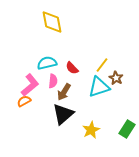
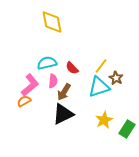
yellow line: moved 1 px left, 1 px down
black triangle: rotated 15 degrees clockwise
yellow star: moved 13 px right, 10 px up
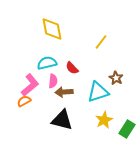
yellow diamond: moved 7 px down
yellow line: moved 24 px up
cyan triangle: moved 1 px left, 5 px down
brown arrow: rotated 54 degrees clockwise
black triangle: moved 1 px left, 6 px down; rotated 40 degrees clockwise
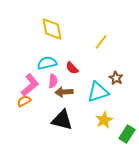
green rectangle: moved 5 px down
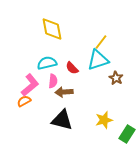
cyan triangle: moved 32 px up
yellow star: rotated 12 degrees clockwise
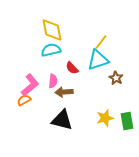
yellow diamond: moved 1 px down
cyan semicircle: moved 4 px right, 13 px up
orange semicircle: moved 1 px up
yellow star: moved 1 px right, 2 px up
green rectangle: moved 13 px up; rotated 42 degrees counterclockwise
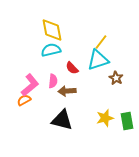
brown arrow: moved 3 px right, 1 px up
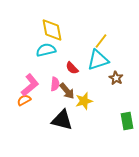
yellow line: moved 1 px up
cyan semicircle: moved 5 px left
pink semicircle: moved 2 px right, 3 px down
brown arrow: rotated 126 degrees counterclockwise
yellow star: moved 21 px left, 17 px up
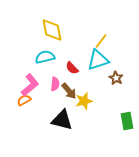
cyan semicircle: moved 1 px left, 7 px down
brown arrow: moved 2 px right
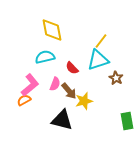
pink semicircle: rotated 16 degrees clockwise
